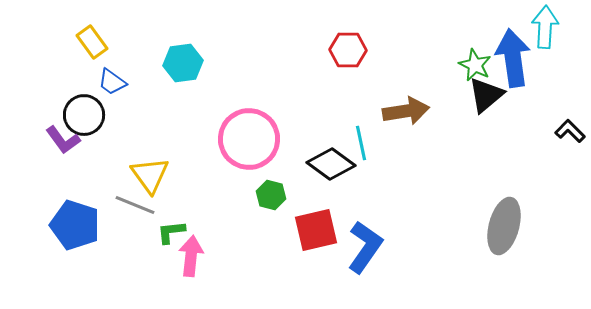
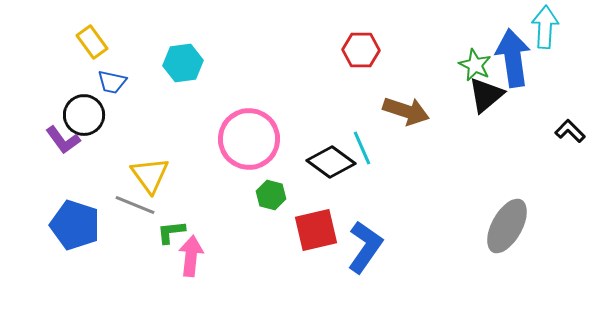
red hexagon: moved 13 px right
blue trapezoid: rotated 24 degrees counterclockwise
brown arrow: rotated 27 degrees clockwise
cyan line: moved 1 px right, 5 px down; rotated 12 degrees counterclockwise
black diamond: moved 2 px up
gray ellipse: moved 3 px right; rotated 14 degrees clockwise
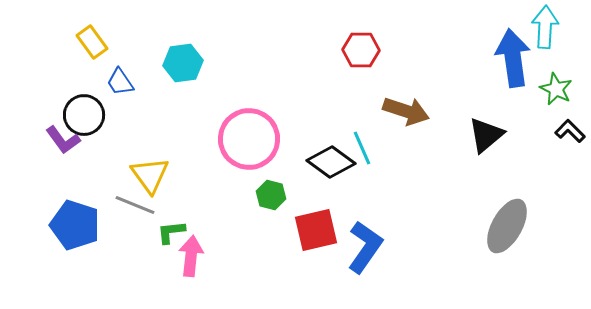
green star: moved 81 px right, 24 px down
blue trapezoid: moved 8 px right; rotated 44 degrees clockwise
black triangle: moved 40 px down
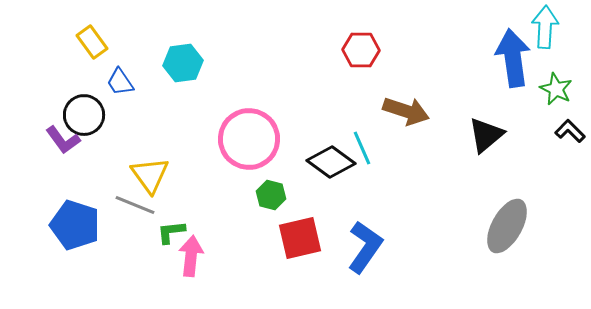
red square: moved 16 px left, 8 px down
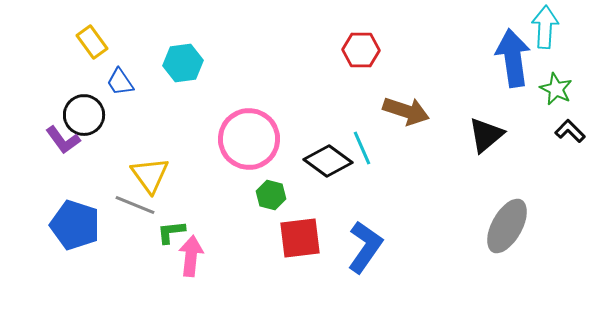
black diamond: moved 3 px left, 1 px up
red square: rotated 6 degrees clockwise
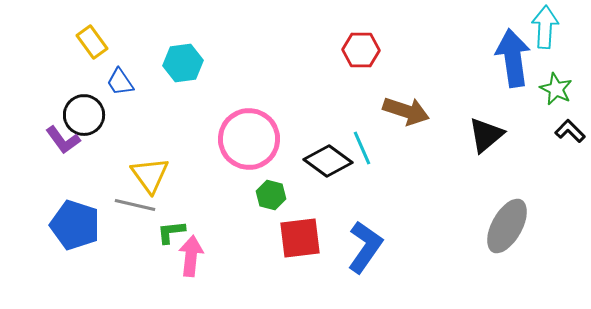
gray line: rotated 9 degrees counterclockwise
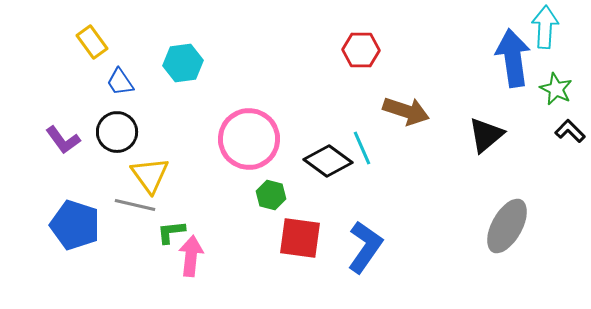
black circle: moved 33 px right, 17 px down
red square: rotated 15 degrees clockwise
